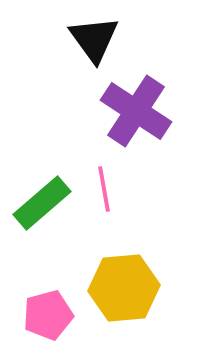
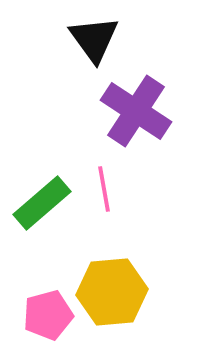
yellow hexagon: moved 12 px left, 4 px down
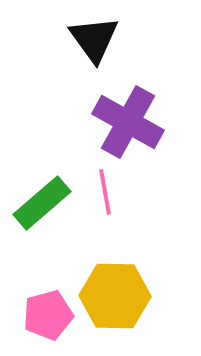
purple cross: moved 8 px left, 11 px down; rotated 4 degrees counterclockwise
pink line: moved 1 px right, 3 px down
yellow hexagon: moved 3 px right, 4 px down; rotated 6 degrees clockwise
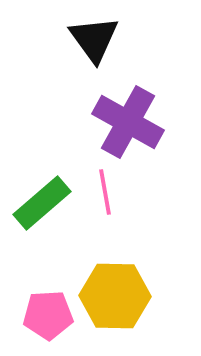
pink pentagon: rotated 12 degrees clockwise
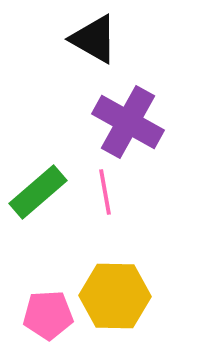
black triangle: rotated 24 degrees counterclockwise
green rectangle: moved 4 px left, 11 px up
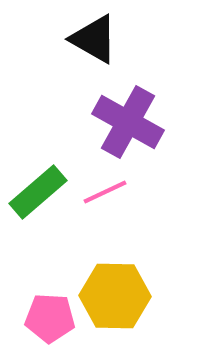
pink line: rotated 75 degrees clockwise
pink pentagon: moved 2 px right, 3 px down; rotated 6 degrees clockwise
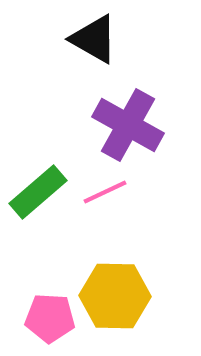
purple cross: moved 3 px down
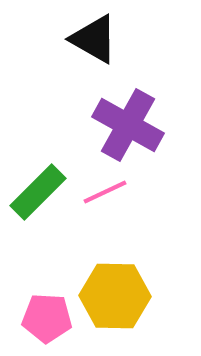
green rectangle: rotated 4 degrees counterclockwise
pink pentagon: moved 3 px left
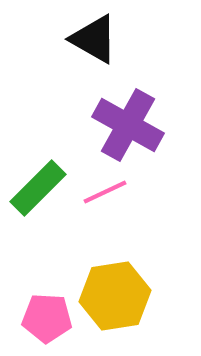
green rectangle: moved 4 px up
yellow hexagon: rotated 10 degrees counterclockwise
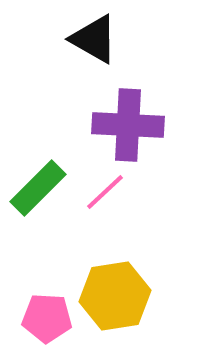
purple cross: rotated 26 degrees counterclockwise
pink line: rotated 18 degrees counterclockwise
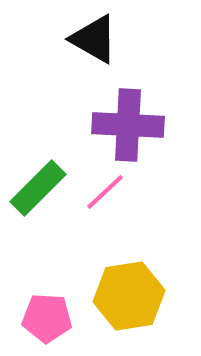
yellow hexagon: moved 14 px right
